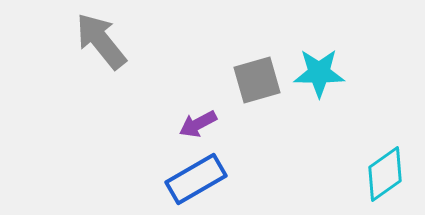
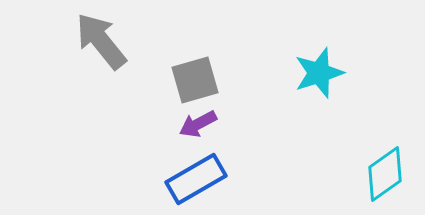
cyan star: rotated 18 degrees counterclockwise
gray square: moved 62 px left
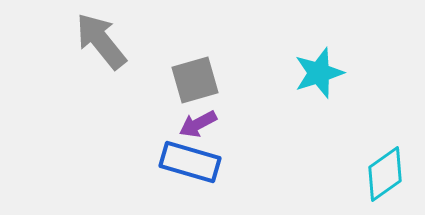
blue rectangle: moved 6 px left, 17 px up; rotated 46 degrees clockwise
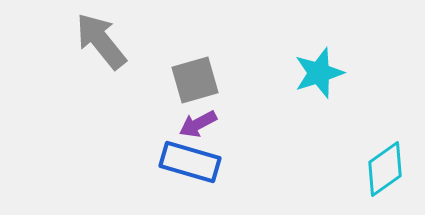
cyan diamond: moved 5 px up
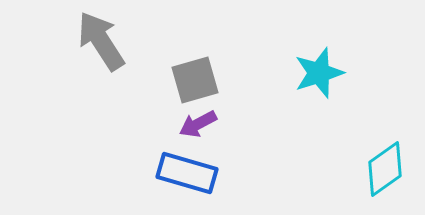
gray arrow: rotated 6 degrees clockwise
blue rectangle: moved 3 px left, 11 px down
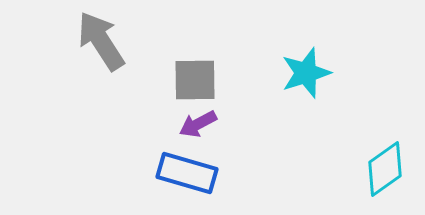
cyan star: moved 13 px left
gray square: rotated 15 degrees clockwise
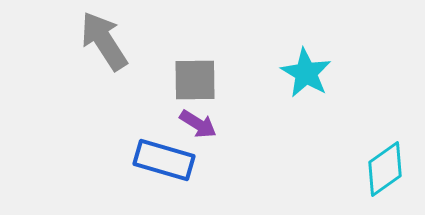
gray arrow: moved 3 px right
cyan star: rotated 24 degrees counterclockwise
purple arrow: rotated 120 degrees counterclockwise
blue rectangle: moved 23 px left, 13 px up
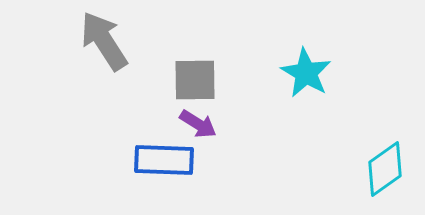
blue rectangle: rotated 14 degrees counterclockwise
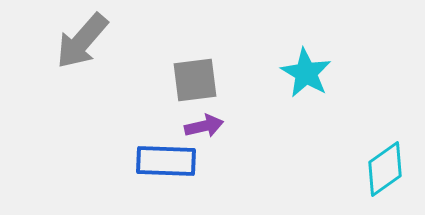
gray arrow: moved 22 px left; rotated 106 degrees counterclockwise
gray square: rotated 6 degrees counterclockwise
purple arrow: moved 6 px right, 2 px down; rotated 45 degrees counterclockwise
blue rectangle: moved 2 px right, 1 px down
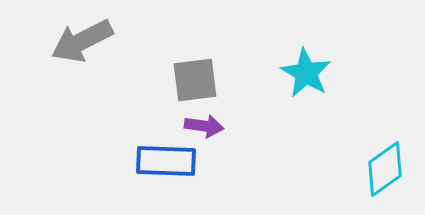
gray arrow: rotated 22 degrees clockwise
purple arrow: rotated 21 degrees clockwise
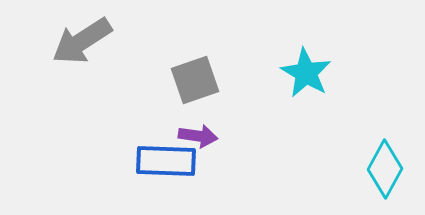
gray arrow: rotated 6 degrees counterclockwise
gray square: rotated 12 degrees counterclockwise
purple arrow: moved 6 px left, 10 px down
cyan diamond: rotated 26 degrees counterclockwise
